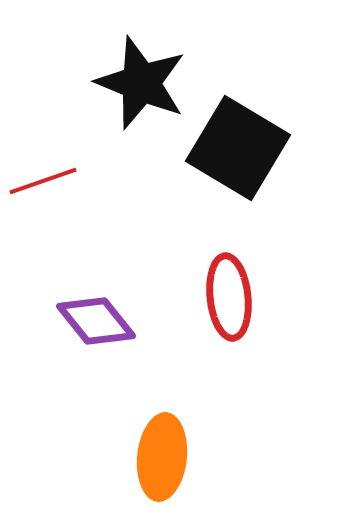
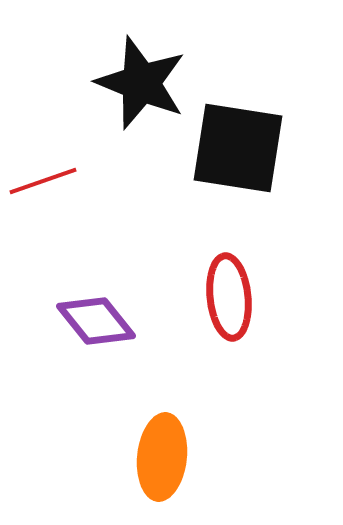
black square: rotated 22 degrees counterclockwise
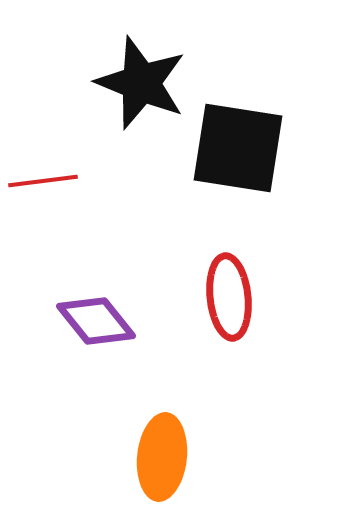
red line: rotated 12 degrees clockwise
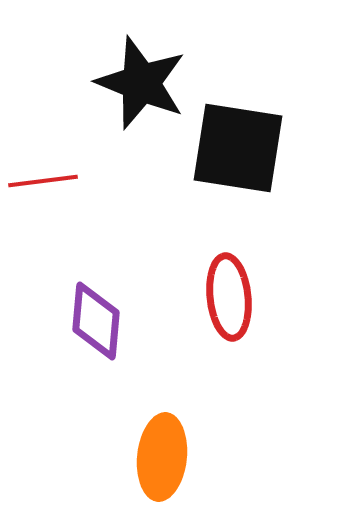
purple diamond: rotated 44 degrees clockwise
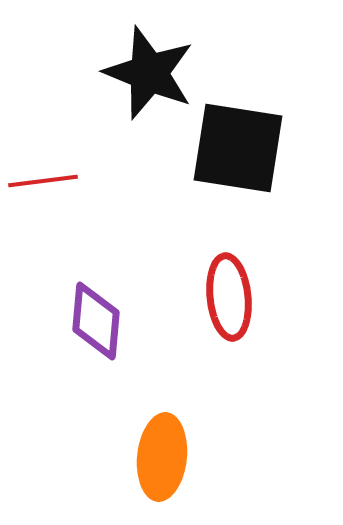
black star: moved 8 px right, 10 px up
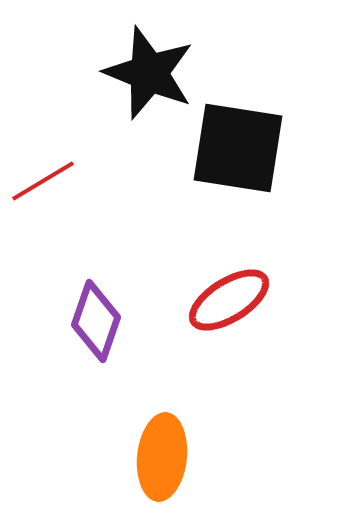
red line: rotated 24 degrees counterclockwise
red ellipse: moved 3 px down; rotated 64 degrees clockwise
purple diamond: rotated 14 degrees clockwise
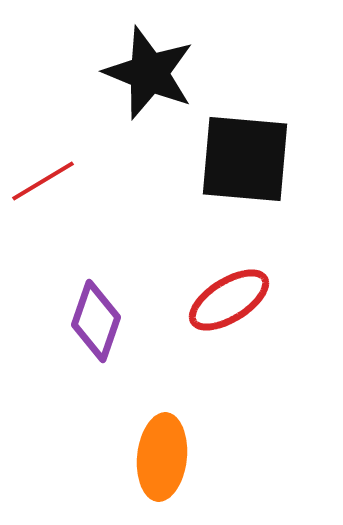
black square: moved 7 px right, 11 px down; rotated 4 degrees counterclockwise
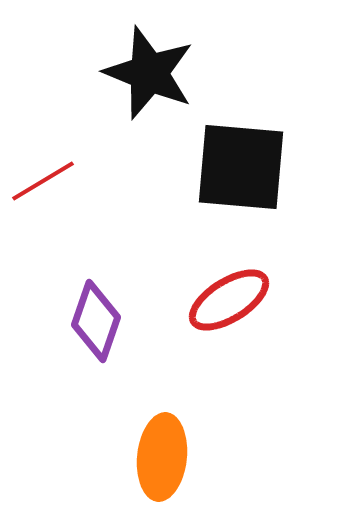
black square: moved 4 px left, 8 px down
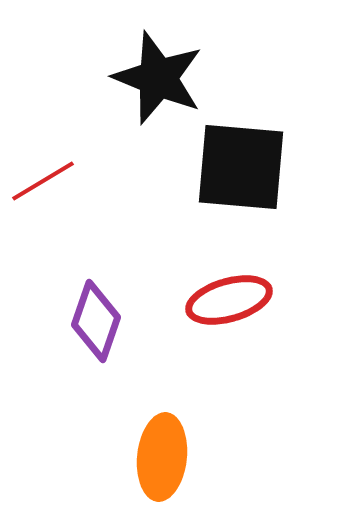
black star: moved 9 px right, 5 px down
red ellipse: rotated 16 degrees clockwise
